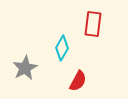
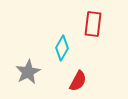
gray star: moved 3 px right, 4 px down
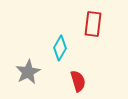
cyan diamond: moved 2 px left
red semicircle: rotated 45 degrees counterclockwise
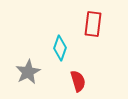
cyan diamond: rotated 10 degrees counterclockwise
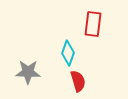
cyan diamond: moved 8 px right, 5 px down
gray star: rotated 30 degrees clockwise
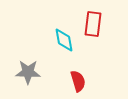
cyan diamond: moved 4 px left, 13 px up; rotated 30 degrees counterclockwise
